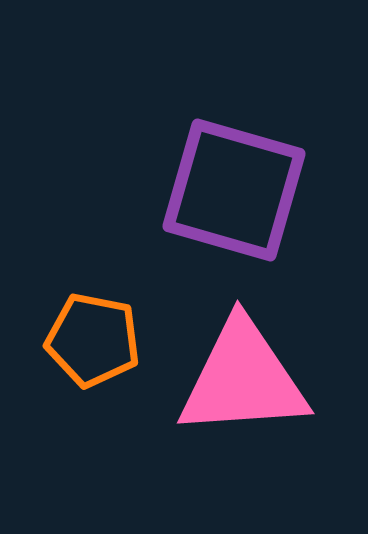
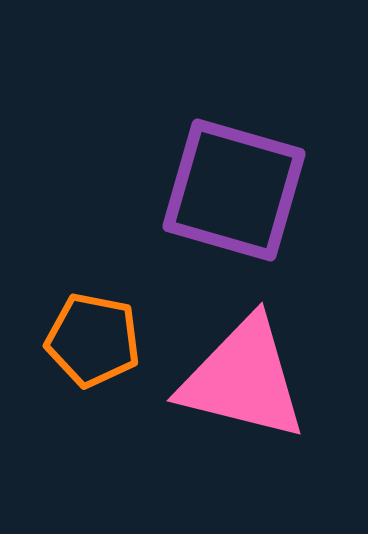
pink triangle: rotated 18 degrees clockwise
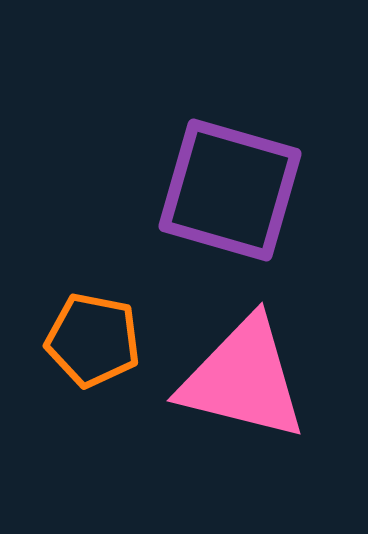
purple square: moved 4 px left
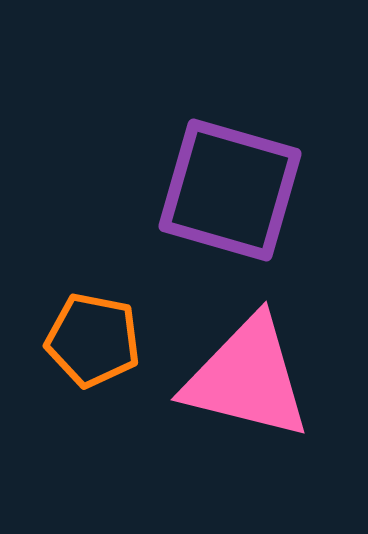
pink triangle: moved 4 px right, 1 px up
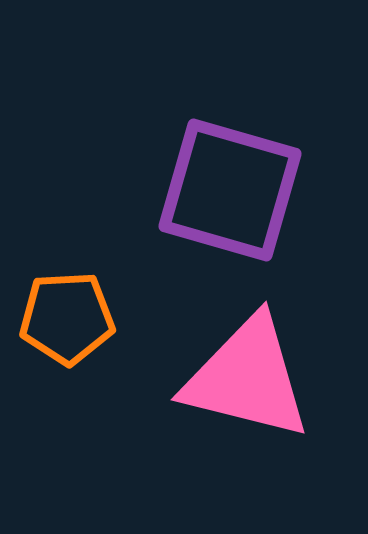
orange pentagon: moved 26 px left, 22 px up; rotated 14 degrees counterclockwise
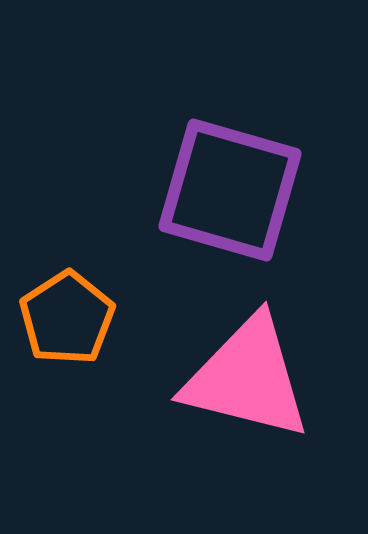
orange pentagon: rotated 30 degrees counterclockwise
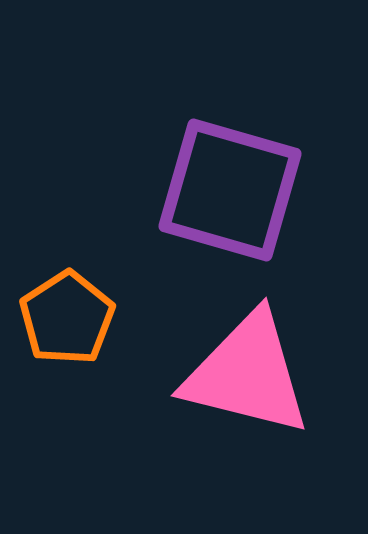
pink triangle: moved 4 px up
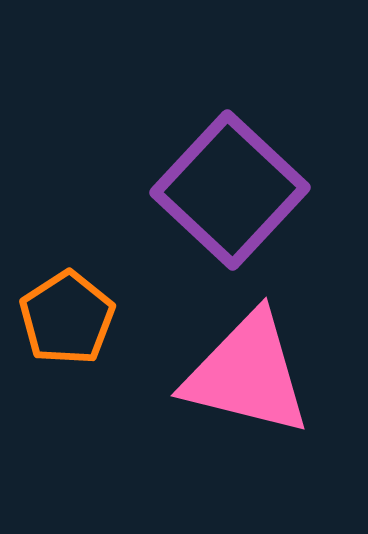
purple square: rotated 27 degrees clockwise
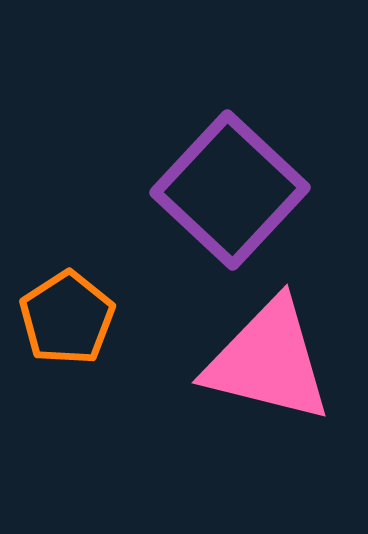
pink triangle: moved 21 px right, 13 px up
